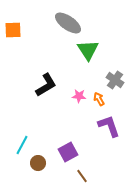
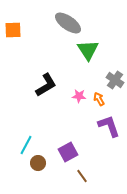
cyan line: moved 4 px right
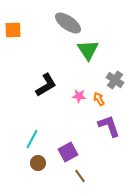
cyan line: moved 6 px right, 6 px up
brown line: moved 2 px left
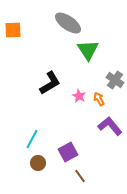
black L-shape: moved 4 px right, 2 px up
pink star: rotated 24 degrees clockwise
purple L-shape: moved 1 px right; rotated 20 degrees counterclockwise
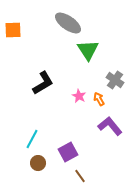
black L-shape: moved 7 px left
